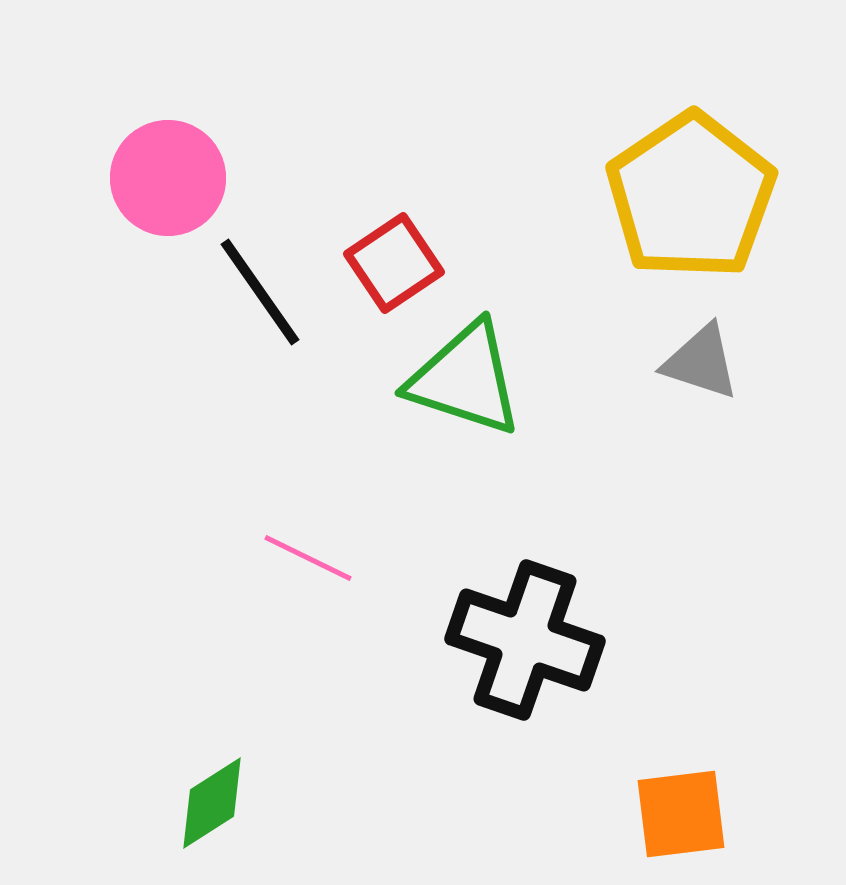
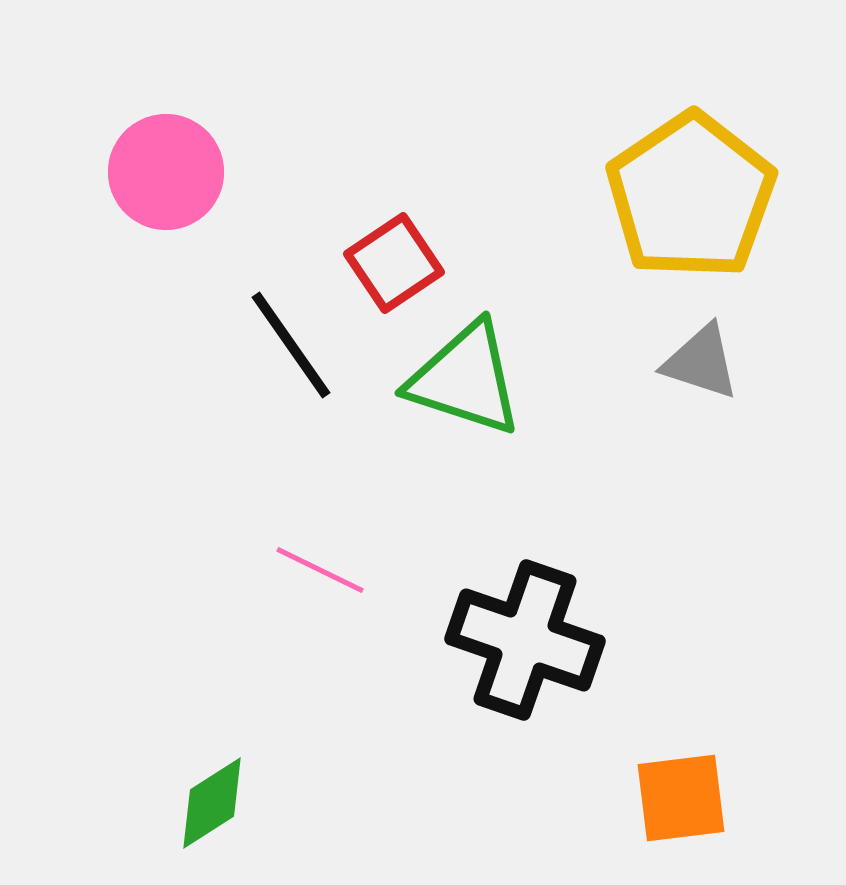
pink circle: moved 2 px left, 6 px up
black line: moved 31 px right, 53 px down
pink line: moved 12 px right, 12 px down
orange square: moved 16 px up
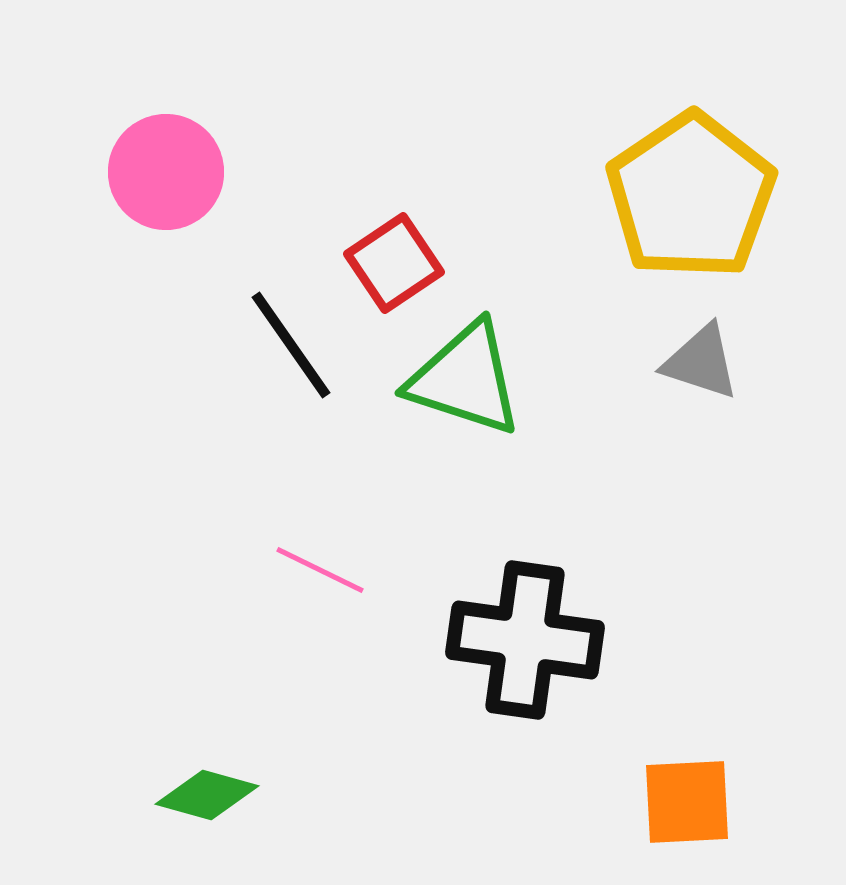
black cross: rotated 11 degrees counterclockwise
orange square: moved 6 px right, 4 px down; rotated 4 degrees clockwise
green diamond: moved 5 px left, 8 px up; rotated 48 degrees clockwise
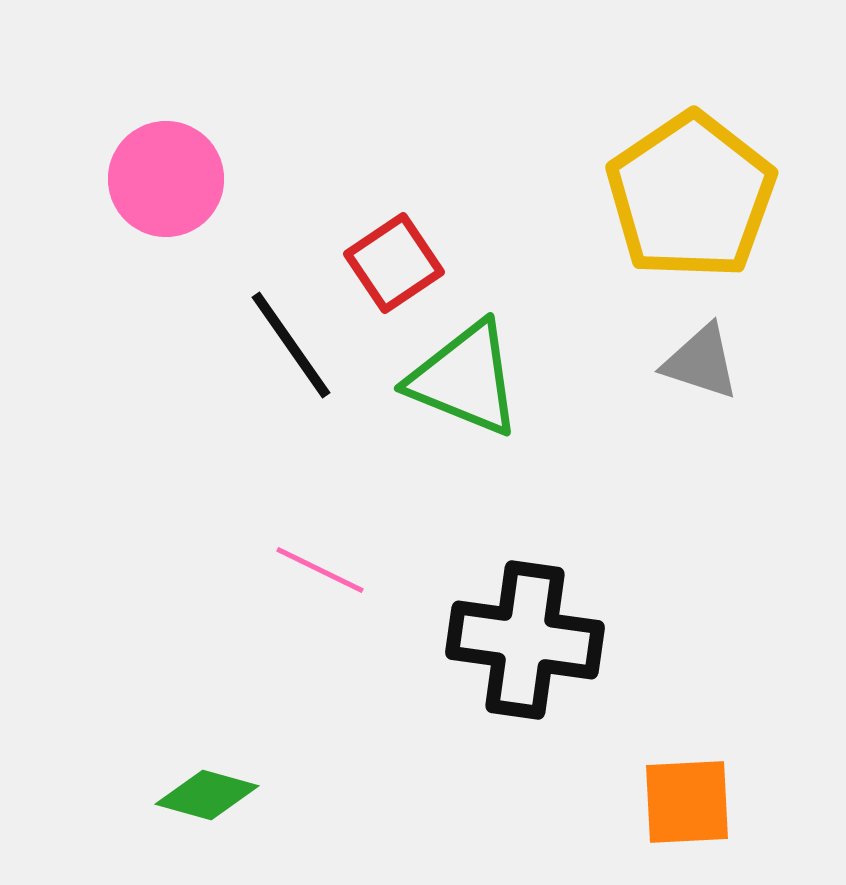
pink circle: moved 7 px down
green triangle: rotated 4 degrees clockwise
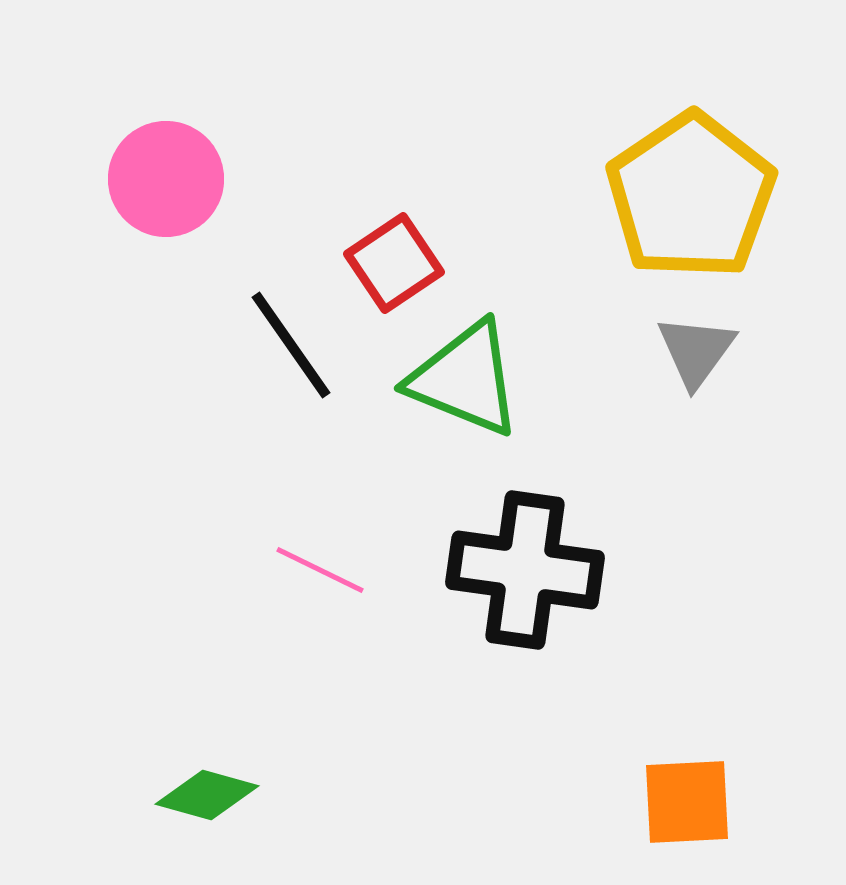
gray triangle: moved 5 px left, 11 px up; rotated 48 degrees clockwise
black cross: moved 70 px up
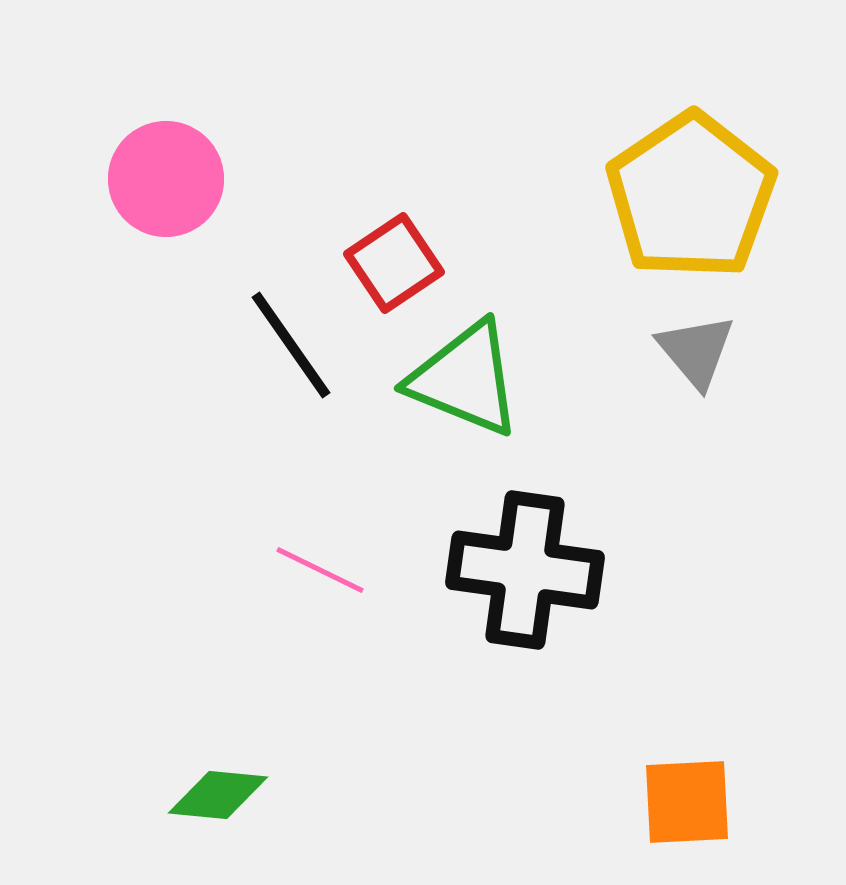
gray triangle: rotated 16 degrees counterclockwise
green diamond: moved 11 px right; rotated 10 degrees counterclockwise
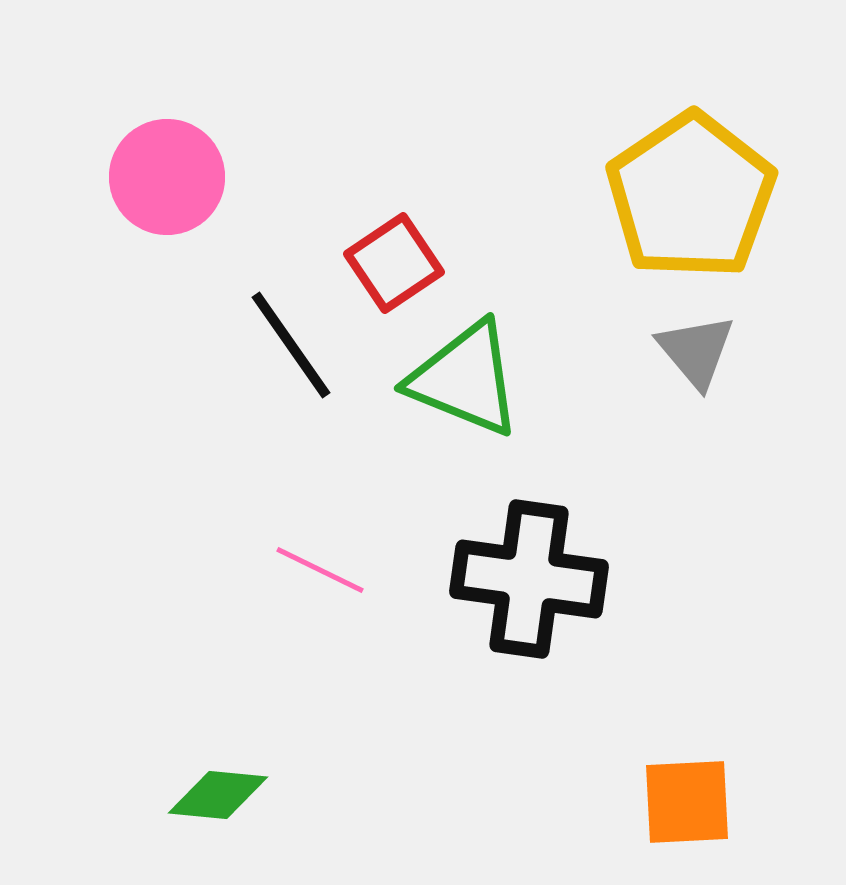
pink circle: moved 1 px right, 2 px up
black cross: moved 4 px right, 9 px down
